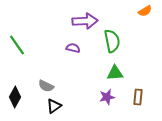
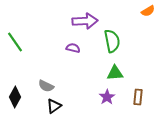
orange semicircle: moved 3 px right
green line: moved 2 px left, 3 px up
purple star: rotated 21 degrees counterclockwise
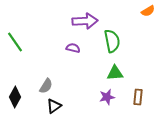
gray semicircle: rotated 84 degrees counterclockwise
purple star: rotated 21 degrees clockwise
